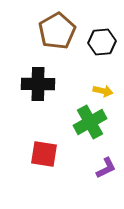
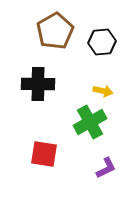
brown pentagon: moved 2 px left
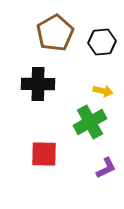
brown pentagon: moved 2 px down
red square: rotated 8 degrees counterclockwise
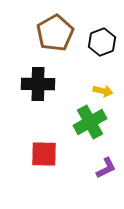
black hexagon: rotated 16 degrees counterclockwise
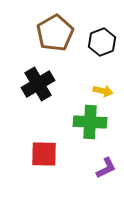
black cross: rotated 32 degrees counterclockwise
green cross: rotated 32 degrees clockwise
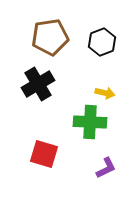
brown pentagon: moved 5 px left, 4 px down; rotated 21 degrees clockwise
yellow arrow: moved 2 px right, 2 px down
red square: rotated 16 degrees clockwise
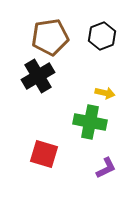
black hexagon: moved 6 px up
black cross: moved 8 px up
green cross: rotated 8 degrees clockwise
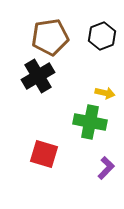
purple L-shape: rotated 20 degrees counterclockwise
